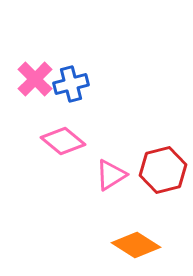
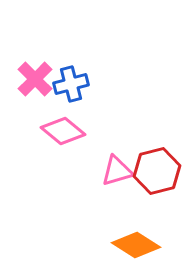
pink diamond: moved 10 px up
red hexagon: moved 6 px left, 1 px down
pink triangle: moved 6 px right, 4 px up; rotated 16 degrees clockwise
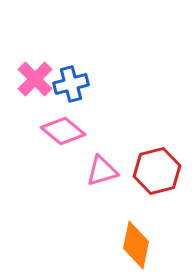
pink triangle: moved 15 px left
orange diamond: rotated 69 degrees clockwise
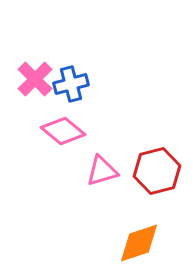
orange diamond: moved 3 px right, 2 px up; rotated 60 degrees clockwise
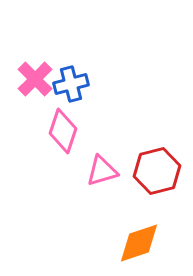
pink diamond: rotated 69 degrees clockwise
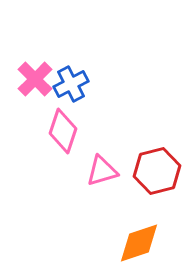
blue cross: rotated 12 degrees counterclockwise
